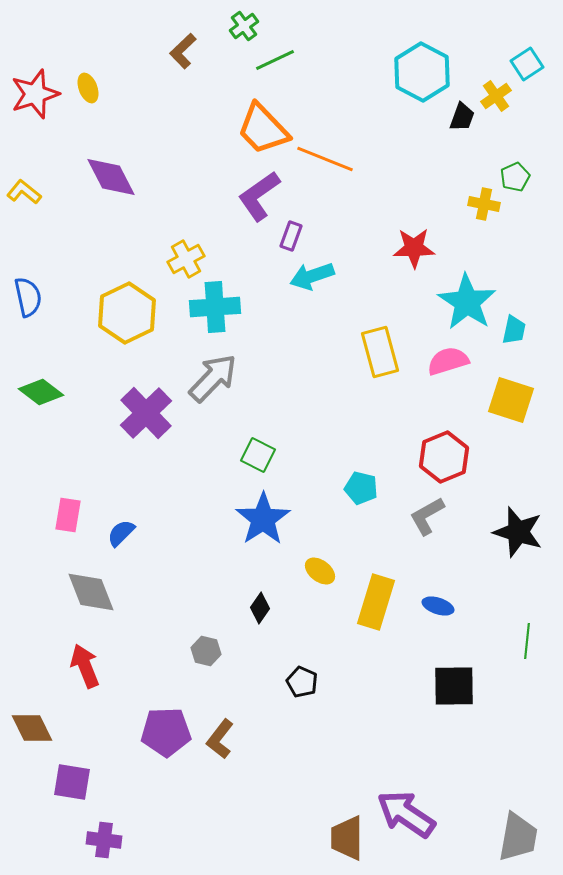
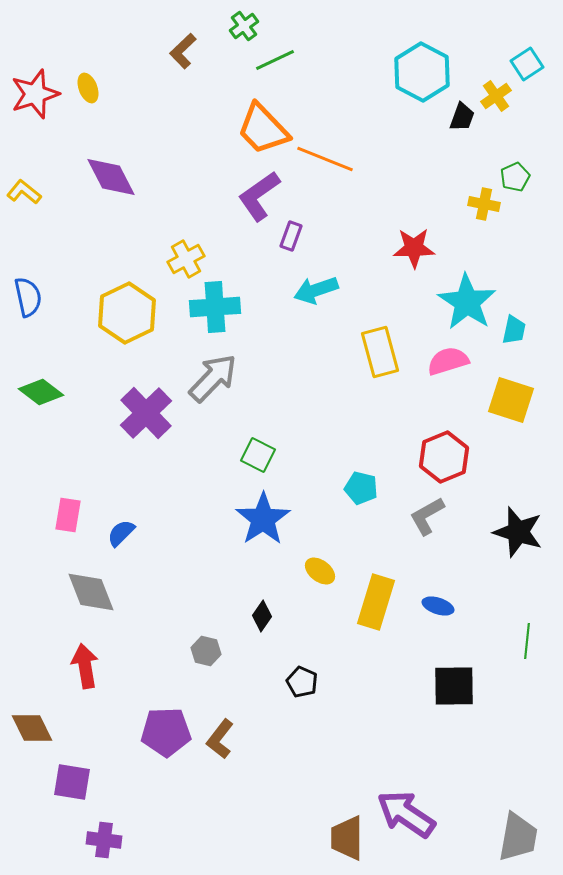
cyan arrow at (312, 276): moved 4 px right, 14 px down
black diamond at (260, 608): moved 2 px right, 8 px down
red arrow at (85, 666): rotated 12 degrees clockwise
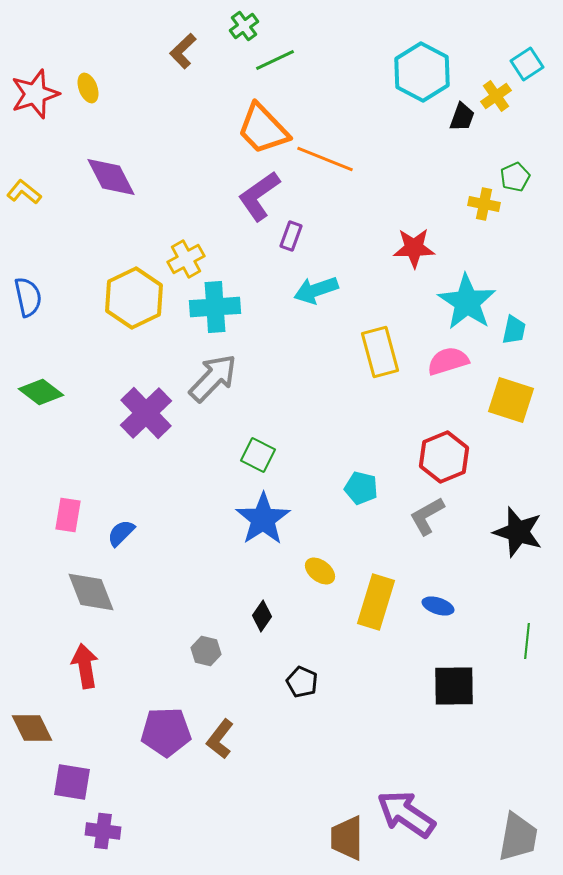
yellow hexagon at (127, 313): moved 7 px right, 15 px up
purple cross at (104, 840): moved 1 px left, 9 px up
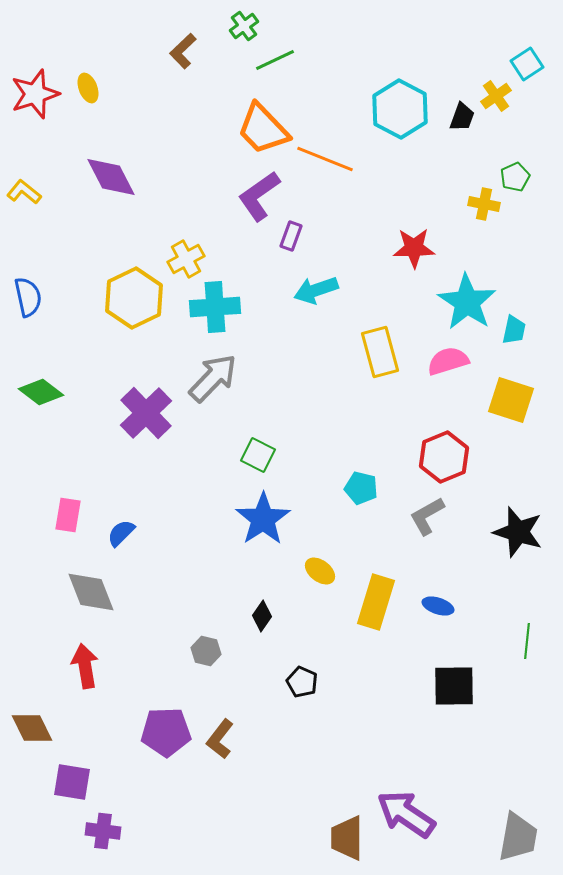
cyan hexagon at (422, 72): moved 22 px left, 37 px down
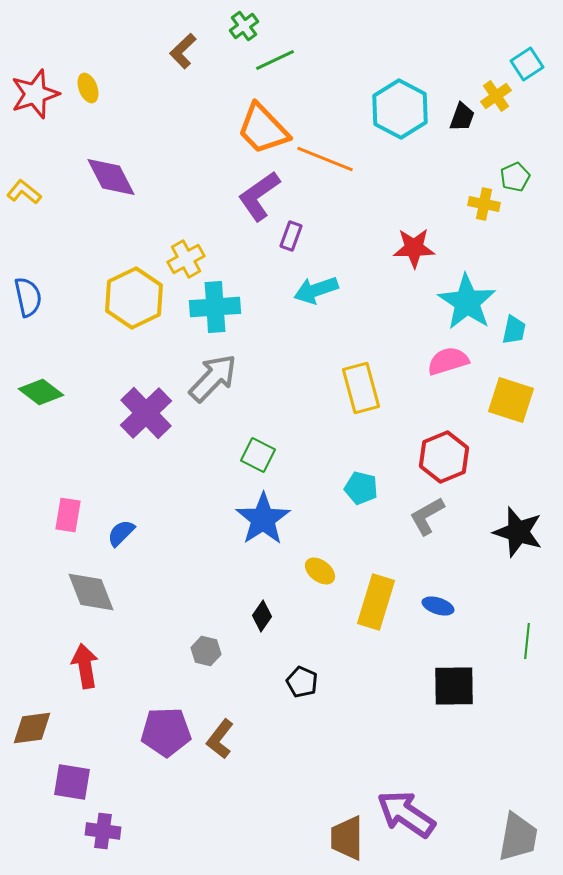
yellow rectangle at (380, 352): moved 19 px left, 36 px down
brown diamond at (32, 728): rotated 72 degrees counterclockwise
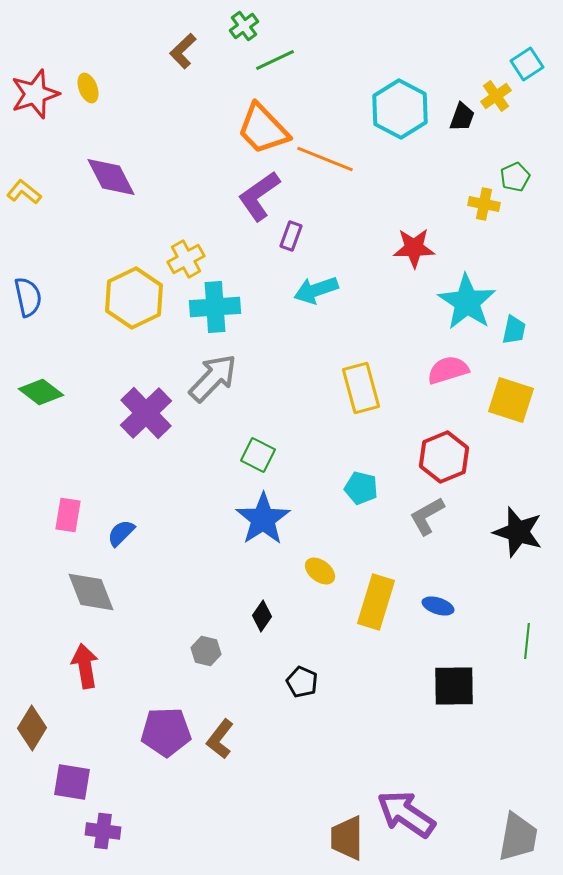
pink semicircle at (448, 361): moved 9 px down
brown diamond at (32, 728): rotated 51 degrees counterclockwise
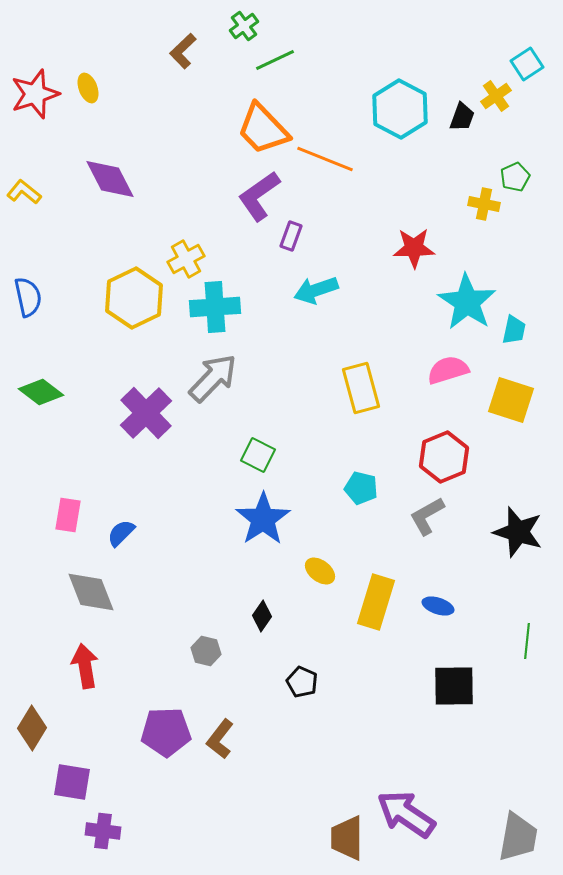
purple diamond at (111, 177): moved 1 px left, 2 px down
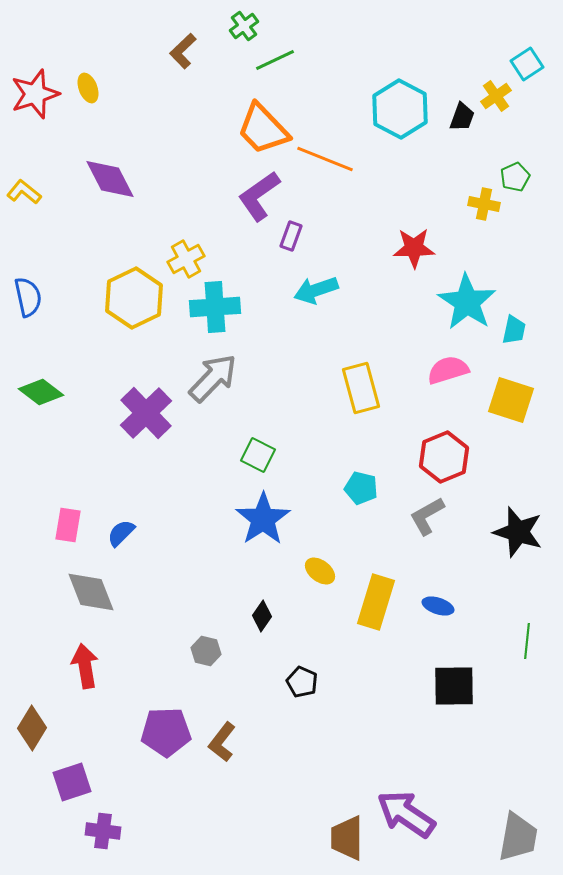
pink rectangle at (68, 515): moved 10 px down
brown L-shape at (220, 739): moved 2 px right, 3 px down
purple square at (72, 782): rotated 27 degrees counterclockwise
